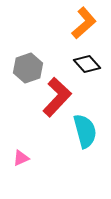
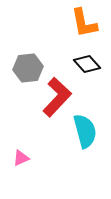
orange L-shape: rotated 120 degrees clockwise
gray hexagon: rotated 12 degrees clockwise
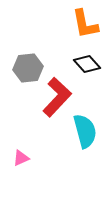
orange L-shape: moved 1 px right, 1 px down
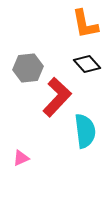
cyan semicircle: rotated 8 degrees clockwise
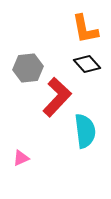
orange L-shape: moved 5 px down
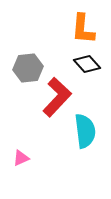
orange L-shape: moved 2 px left; rotated 16 degrees clockwise
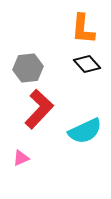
red L-shape: moved 18 px left, 12 px down
cyan semicircle: rotated 72 degrees clockwise
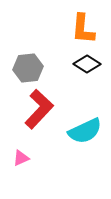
black diamond: rotated 16 degrees counterclockwise
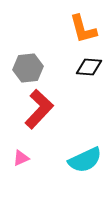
orange L-shape: rotated 20 degrees counterclockwise
black diamond: moved 2 px right, 3 px down; rotated 28 degrees counterclockwise
cyan semicircle: moved 29 px down
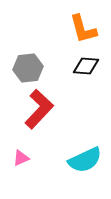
black diamond: moved 3 px left, 1 px up
